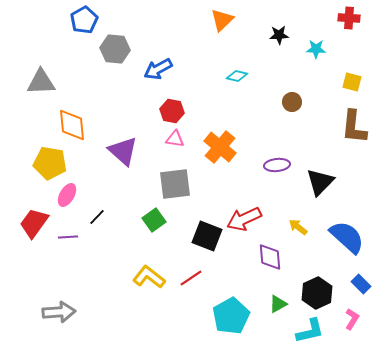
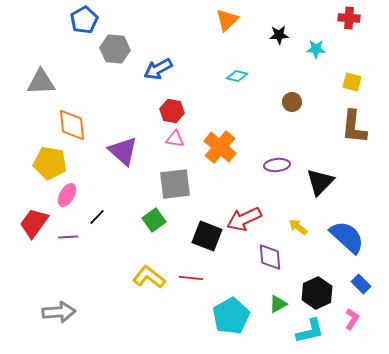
orange triangle: moved 5 px right
red line: rotated 40 degrees clockwise
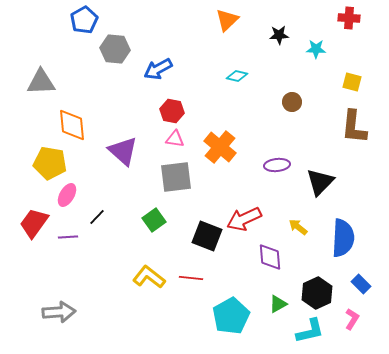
gray square: moved 1 px right, 7 px up
blue semicircle: moved 4 px left, 1 px down; rotated 51 degrees clockwise
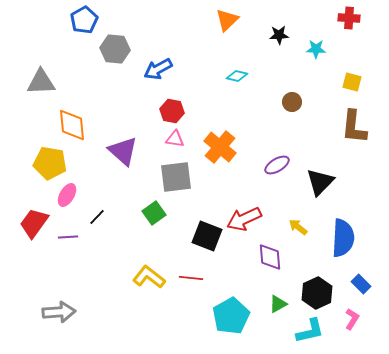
purple ellipse: rotated 25 degrees counterclockwise
green square: moved 7 px up
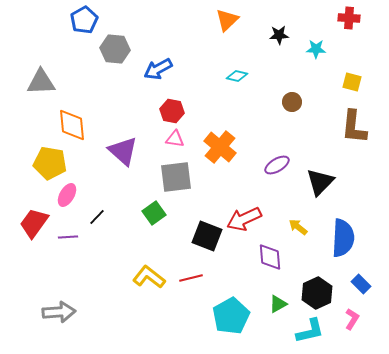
red line: rotated 20 degrees counterclockwise
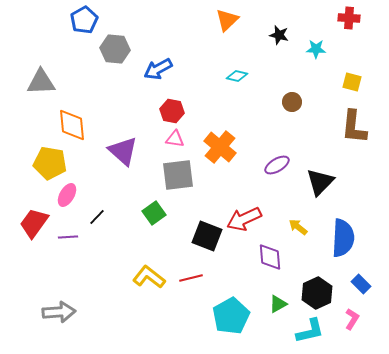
black star: rotated 18 degrees clockwise
gray square: moved 2 px right, 2 px up
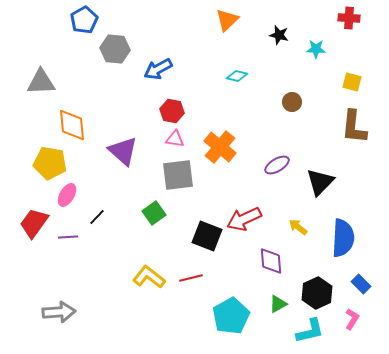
purple diamond: moved 1 px right, 4 px down
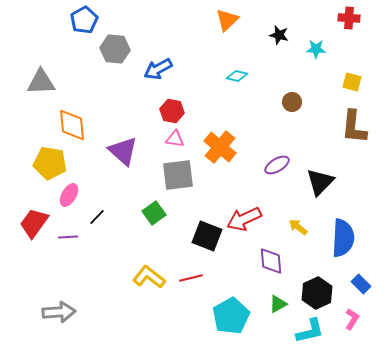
pink ellipse: moved 2 px right
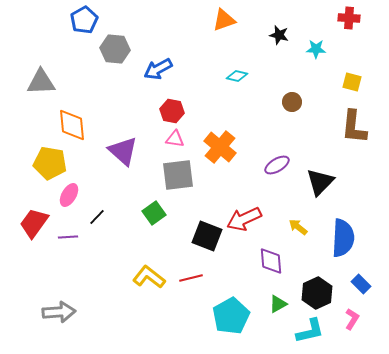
orange triangle: moved 3 px left; rotated 25 degrees clockwise
